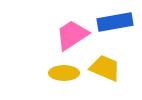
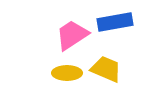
yellow trapezoid: moved 1 px right, 1 px down
yellow ellipse: moved 3 px right
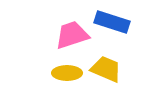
blue rectangle: moved 3 px left; rotated 28 degrees clockwise
pink trapezoid: rotated 15 degrees clockwise
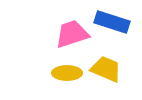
pink trapezoid: moved 1 px up
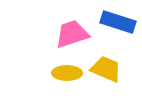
blue rectangle: moved 6 px right
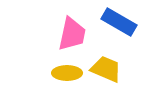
blue rectangle: moved 1 px right; rotated 12 degrees clockwise
pink trapezoid: rotated 120 degrees clockwise
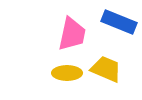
blue rectangle: rotated 8 degrees counterclockwise
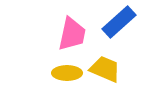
blue rectangle: rotated 64 degrees counterclockwise
yellow trapezoid: moved 1 px left
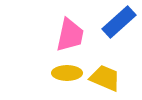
pink trapezoid: moved 2 px left, 1 px down
yellow trapezoid: moved 9 px down
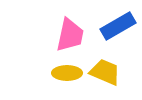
blue rectangle: moved 1 px left, 4 px down; rotated 12 degrees clockwise
yellow trapezoid: moved 6 px up
